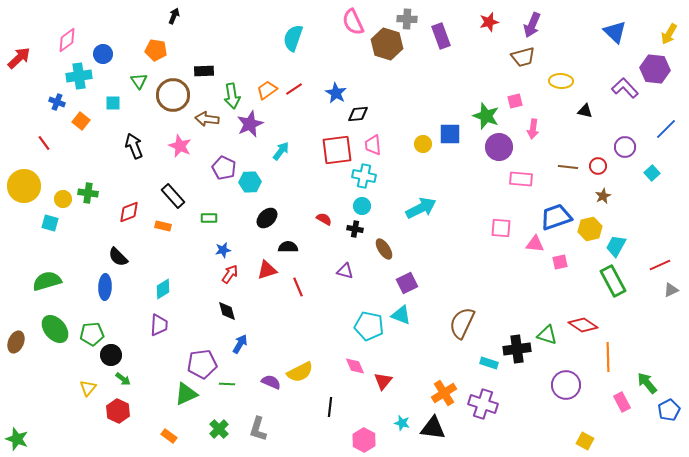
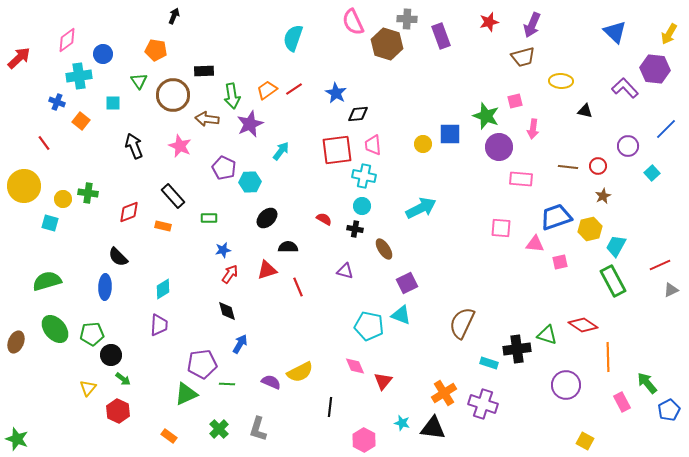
purple circle at (625, 147): moved 3 px right, 1 px up
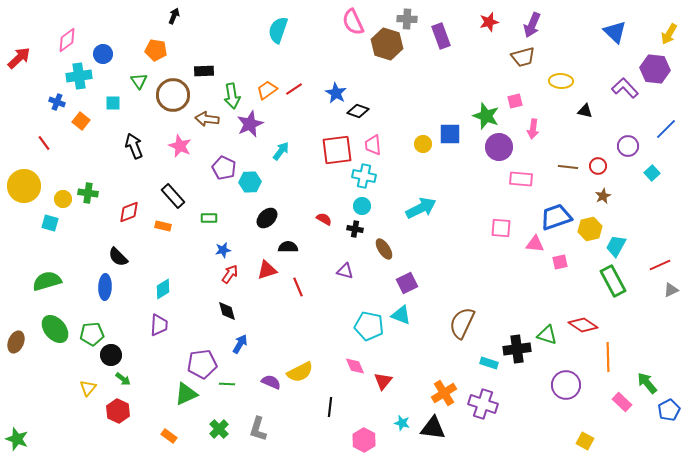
cyan semicircle at (293, 38): moved 15 px left, 8 px up
black diamond at (358, 114): moved 3 px up; rotated 25 degrees clockwise
pink rectangle at (622, 402): rotated 18 degrees counterclockwise
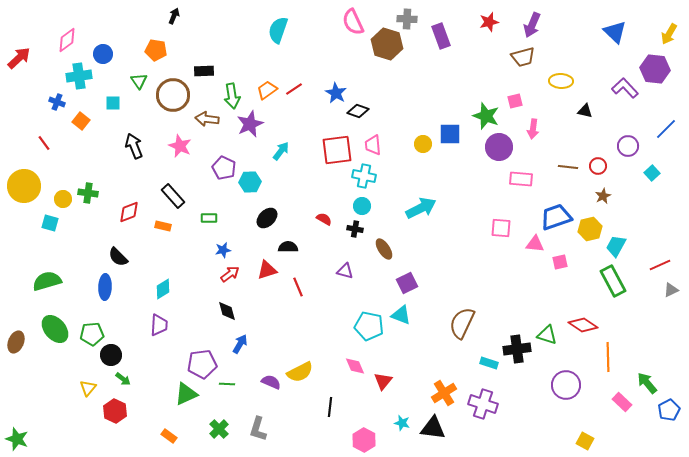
red arrow at (230, 274): rotated 18 degrees clockwise
red hexagon at (118, 411): moved 3 px left
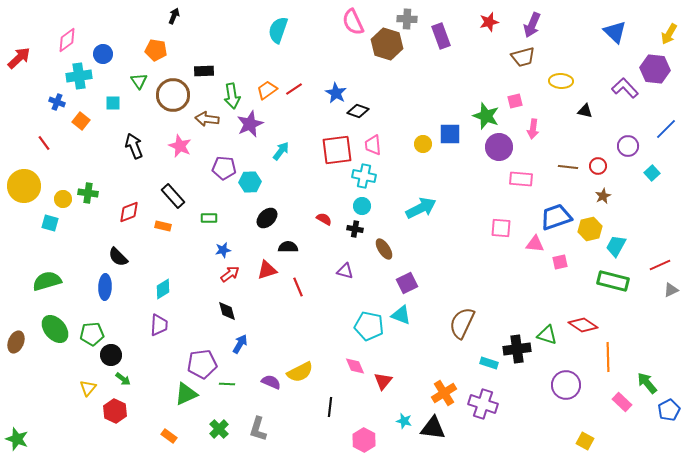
purple pentagon at (224, 168): rotated 20 degrees counterclockwise
green rectangle at (613, 281): rotated 48 degrees counterclockwise
cyan star at (402, 423): moved 2 px right, 2 px up
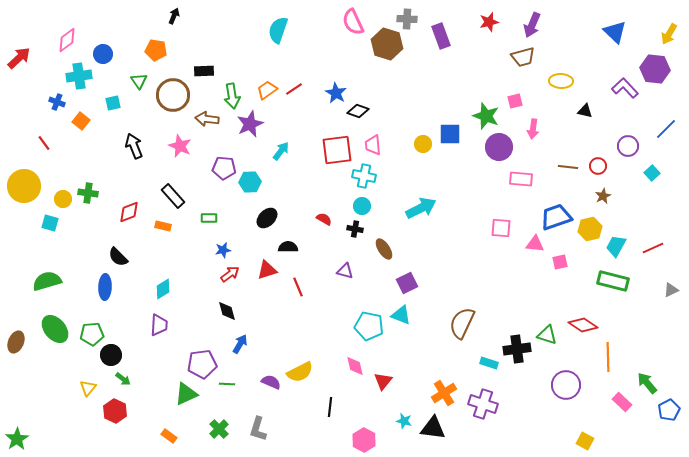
cyan square at (113, 103): rotated 14 degrees counterclockwise
red line at (660, 265): moved 7 px left, 17 px up
pink diamond at (355, 366): rotated 10 degrees clockwise
green star at (17, 439): rotated 20 degrees clockwise
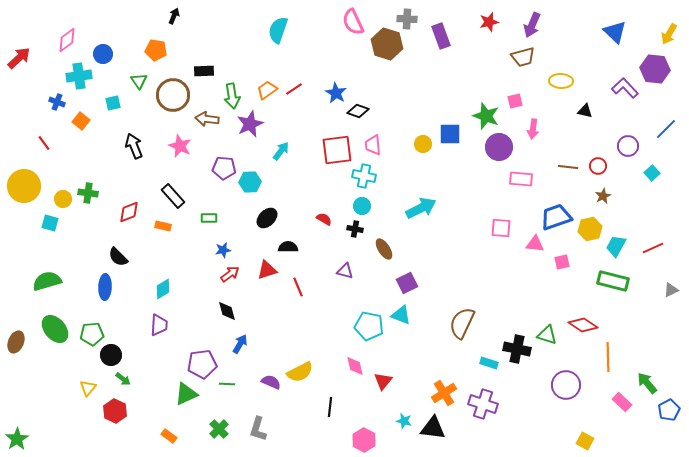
pink square at (560, 262): moved 2 px right
black cross at (517, 349): rotated 20 degrees clockwise
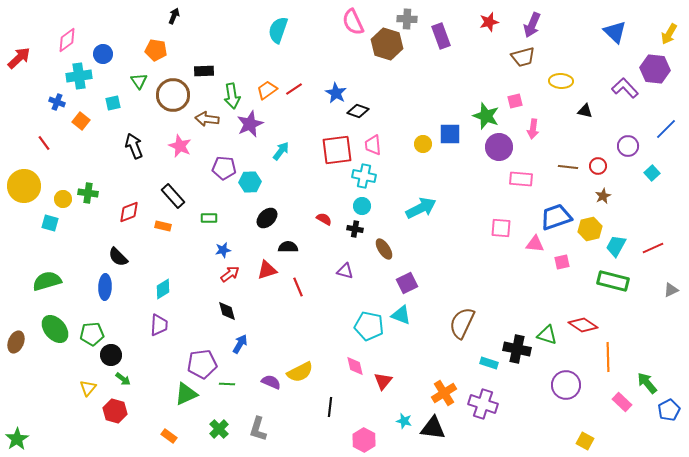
red hexagon at (115, 411): rotated 10 degrees counterclockwise
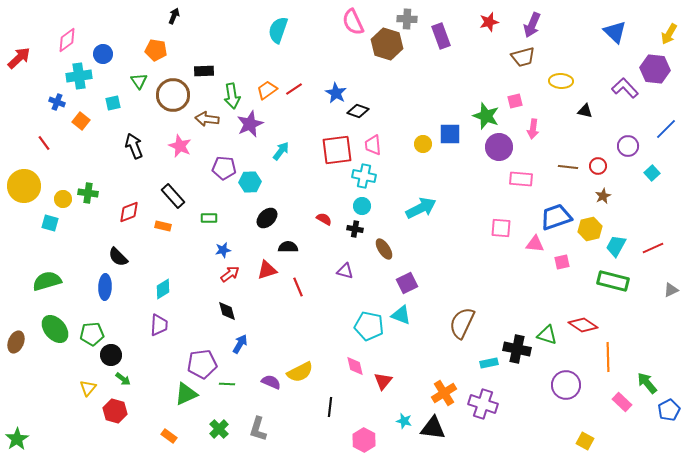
cyan rectangle at (489, 363): rotated 30 degrees counterclockwise
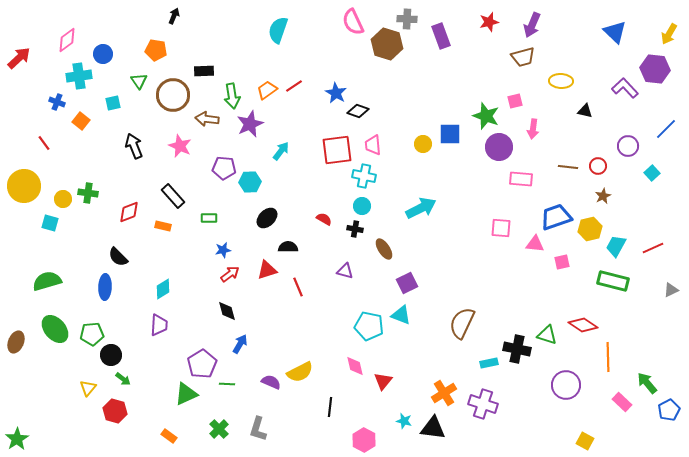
red line at (294, 89): moved 3 px up
purple pentagon at (202, 364): rotated 24 degrees counterclockwise
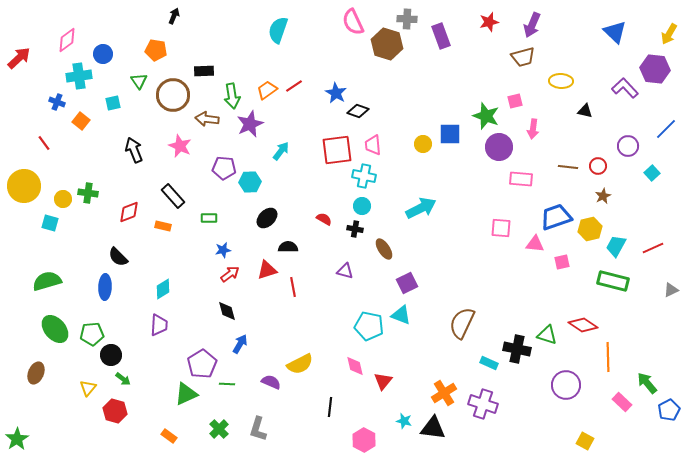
black arrow at (134, 146): moved 4 px down
red line at (298, 287): moved 5 px left; rotated 12 degrees clockwise
brown ellipse at (16, 342): moved 20 px right, 31 px down
cyan rectangle at (489, 363): rotated 36 degrees clockwise
yellow semicircle at (300, 372): moved 8 px up
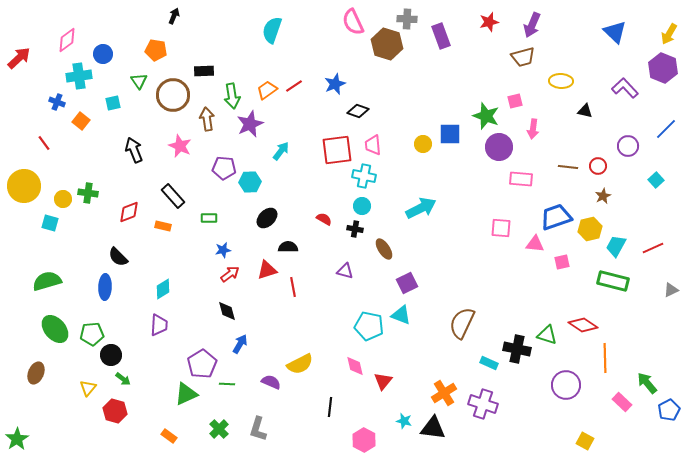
cyan semicircle at (278, 30): moved 6 px left
purple hexagon at (655, 69): moved 8 px right, 1 px up; rotated 16 degrees clockwise
blue star at (336, 93): moved 1 px left, 9 px up; rotated 20 degrees clockwise
brown arrow at (207, 119): rotated 75 degrees clockwise
cyan square at (652, 173): moved 4 px right, 7 px down
orange line at (608, 357): moved 3 px left, 1 px down
